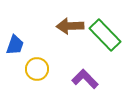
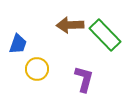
brown arrow: moved 1 px up
blue trapezoid: moved 3 px right, 1 px up
purple L-shape: moved 1 px left; rotated 60 degrees clockwise
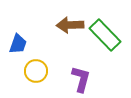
yellow circle: moved 1 px left, 2 px down
purple L-shape: moved 3 px left
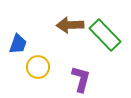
yellow circle: moved 2 px right, 4 px up
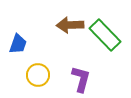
yellow circle: moved 8 px down
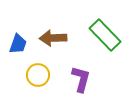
brown arrow: moved 17 px left, 13 px down
